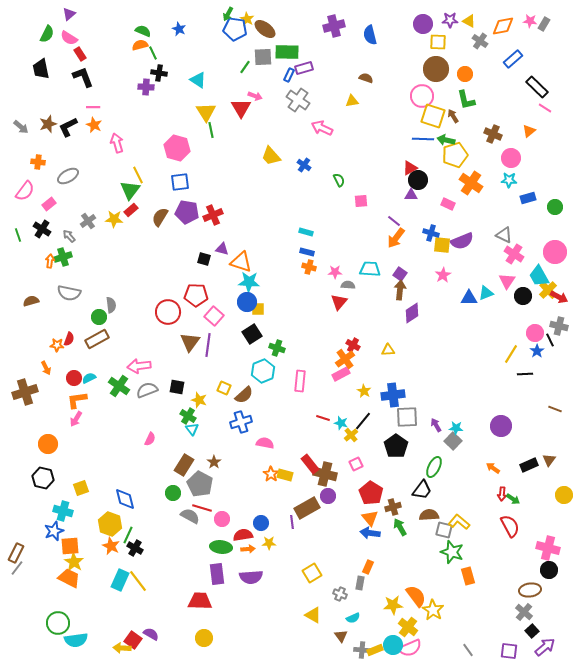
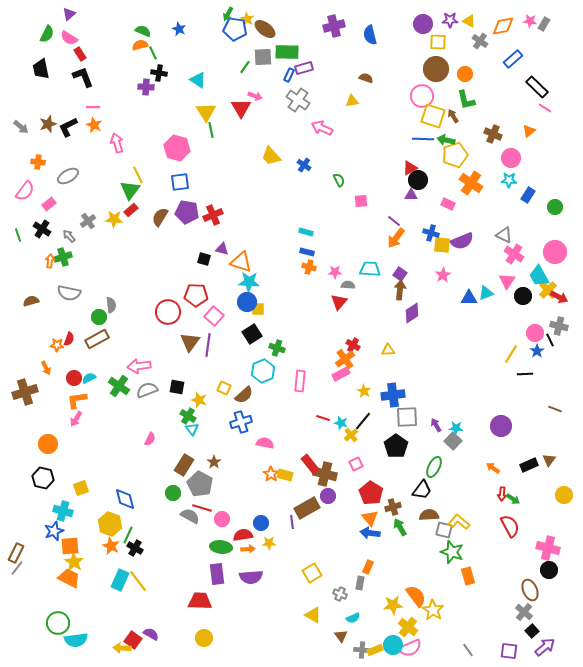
blue rectangle at (528, 198): moved 3 px up; rotated 42 degrees counterclockwise
brown ellipse at (530, 590): rotated 75 degrees clockwise
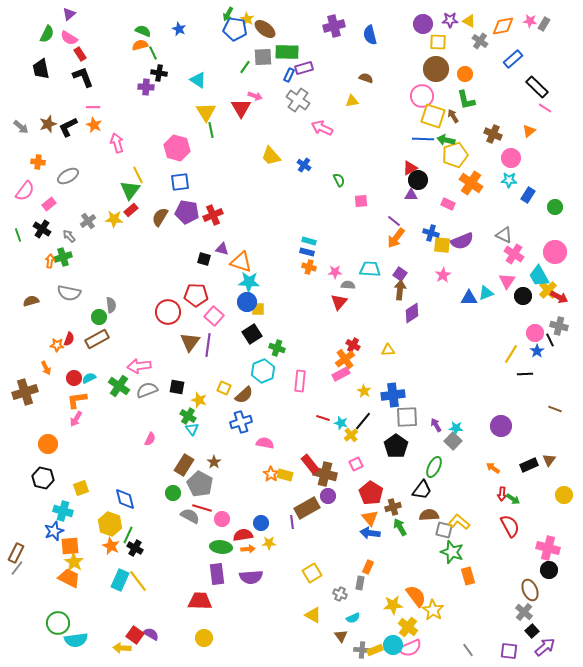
cyan rectangle at (306, 232): moved 3 px right, 9 px down
red square at (133, 640): moved 2 px right, 5 px up
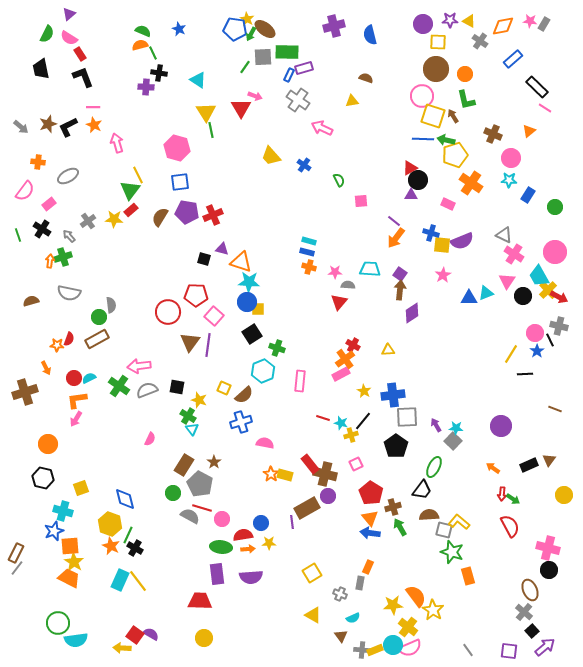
green arrow at (228, 14): moved 23 px right, 20 px down
yellow cross at (351, 435): rotated 24 degrees clockwise
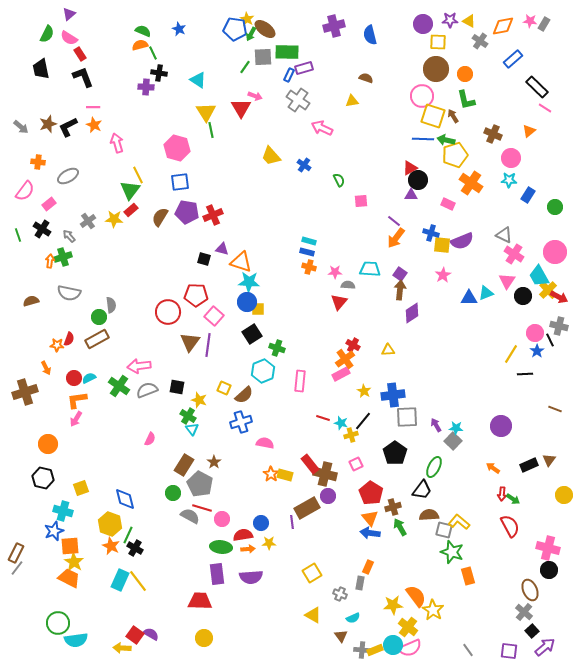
black pentagon at (396, 446): moved 1 px left, 7 px down
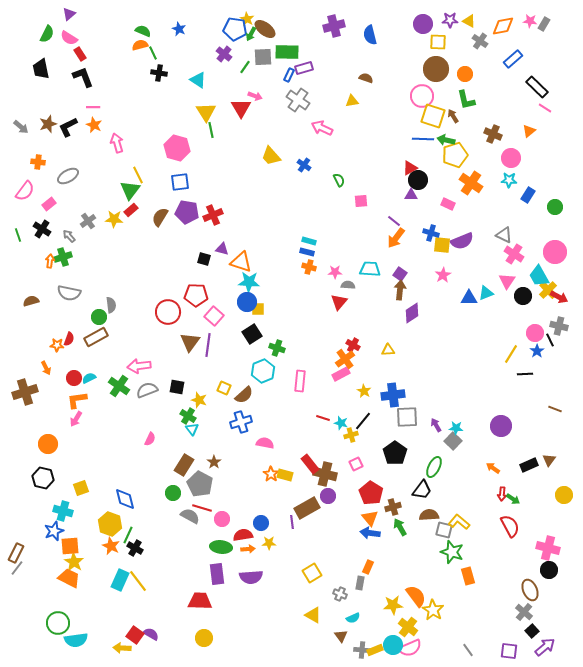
purple cross at (146, 87): moved 78 px right, 33 px up; rotated 35 degrees clockwise
brown rectangle at (97, 339): moved 1 px left, 2 px up
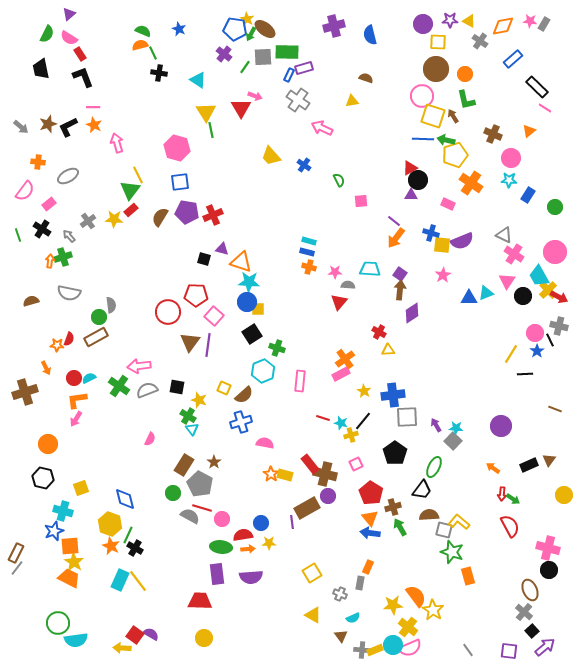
red cross at (353, 345): moved 26 px right, 13 px up
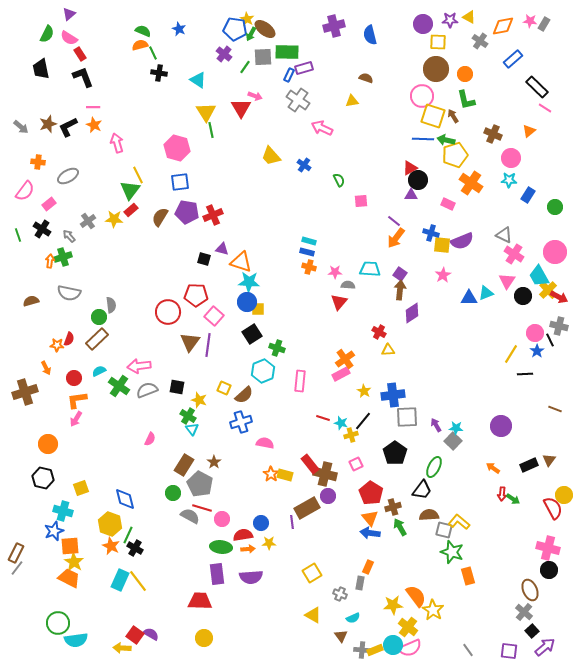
yellow triangle at (469, 21): moved 4 px up
brown rectangle at (96, 337): moved 1 px right, 2 px down; rotated 15 degrees counterclockwise
cyan semicircle at (89, 378): moved 10 px right, 7 px up
red semicircle at (510, 526): moved 43 px right, 18 px up
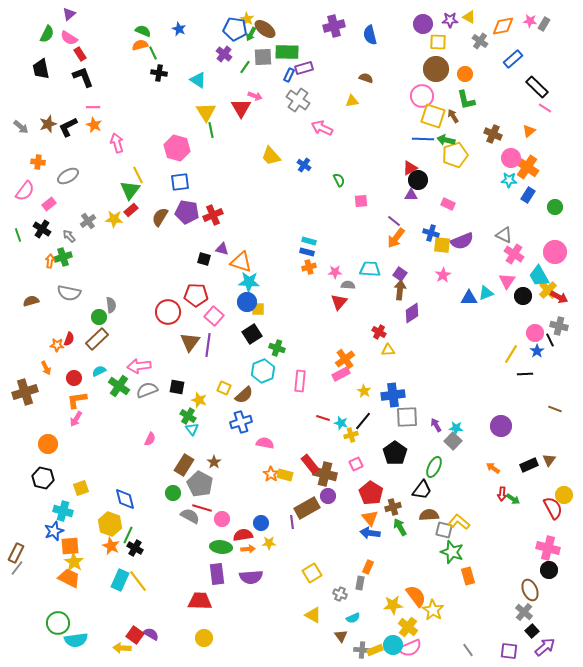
orange cross at (471, 183): moved 56 px right, 16 px up
orange cross at (309, 267): rotated 32 degrees counterclockwise
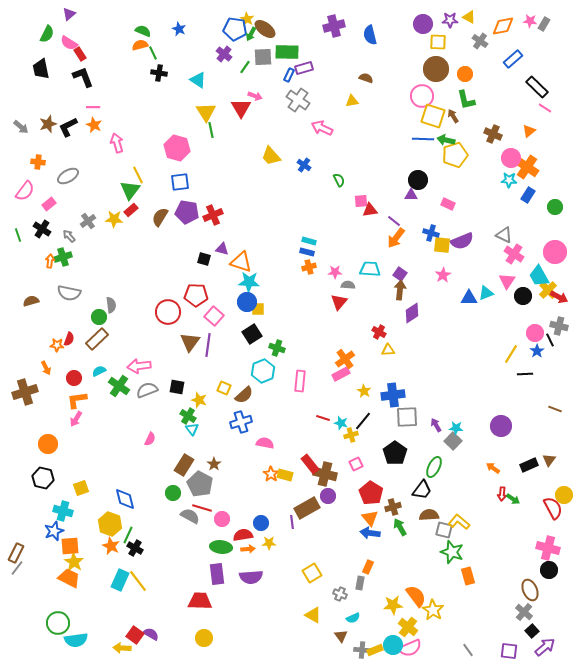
pink semicircle at (69, 38): moved 5 px down
red triangle at (410, 168): moved 40 px left, 42 px down; rotated 21 degrees clockwise
brown star at (214, 462): moved 2 px down
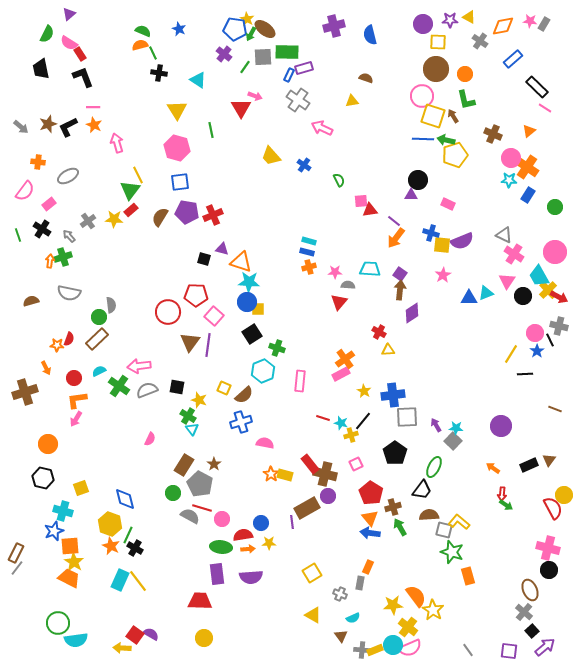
yellow triangle at (206, 112): moved 29 px left, 2 px up
green arrow at (513, 499): moved 7 px left, 6 px down
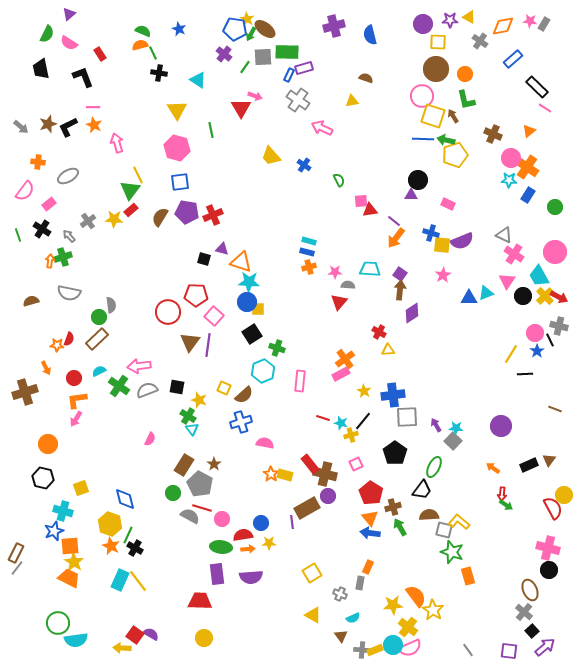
red rectangle at (80, 54): moved 20 px right
yellow cross at (548, 290): moved 3 px left, 6 px down
